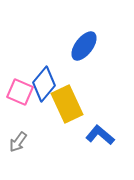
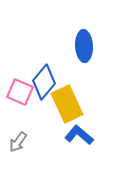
blue ellipse: rotated 40 degrees counterclockwise
blue diamond: moved 2 px up
blue L-shape: moved 21 px left
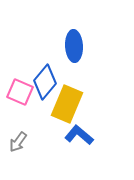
blue ellipse: moved 10 px left
blue diamond: moved 1 px right
yellow rectangle: rotated 48 degrees clockwise
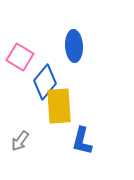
pink square: moved 35 px up; rotated 8 degrees clockwise
yellow rectangle: moved 8 px left, 2 px down; rotated 27 degrees counterclockwise
blue L-shape: moved 3 px right, 6 px down; rotated 116 degrees counterclockwise
gray arrow: moved 2 px right, 1 px up
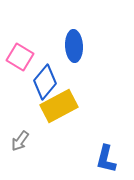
yellow rectangle: rotated 66 degrees clockwise
blue L-shape: moved 24 px right, 18 px down
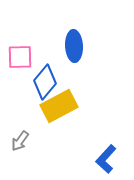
pink square: rotated 32 degrees counterclockwise
blue L-shape: rotated 28 degrees clockwise
